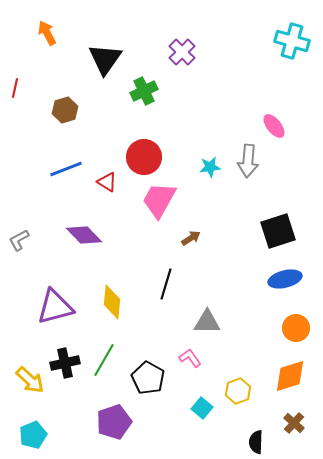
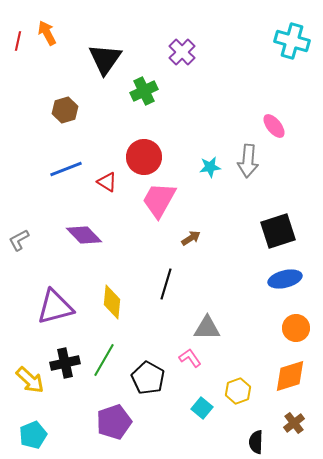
red line: moved 3 px right, 47 px up
gray triangle: moved 6 px down
brown cross: rotated 10 degrees clockwise
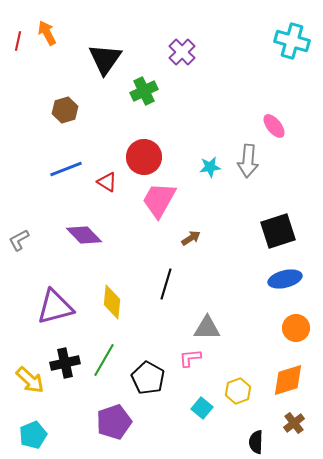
pink L-shape: rotated 60 degrees counterclockwise
orange diamond: moved 2 px left, 4 px down
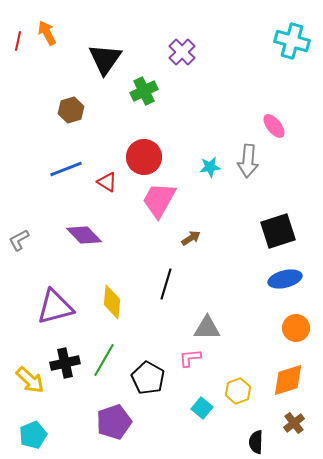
brown hexagon: moved 6 px right
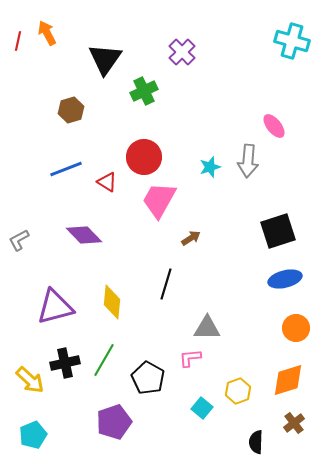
cyan star: rotated 10 degrees counterclockwise
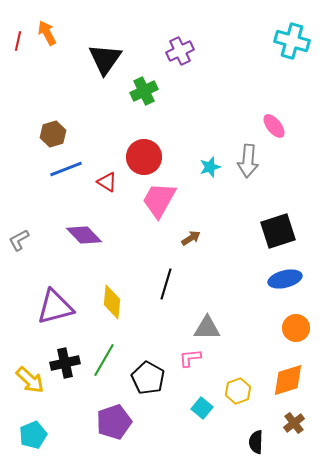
purple cross: moved 2 px left, 1 px up; rotated 20 degrees clockwise
brown hexagon: moved 18 px left, 24 px down
